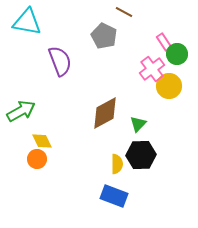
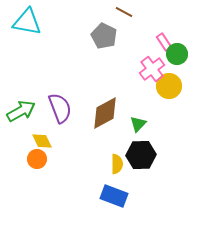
purple semicircle: moved 47 px down
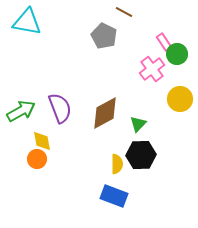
yellow circle: moved 11 px right, 13 px down
yellow diamond: rotated 15 degrees clockwise
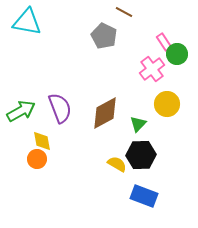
yellow circle: moved 13 px left, 5 px down
yellow semicircle: rotated 60 degrees counterclockwise
blue rectangle: moved 30 px right
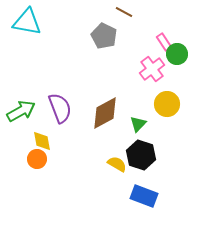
black hexagon: rotated 20 degrees clockwise
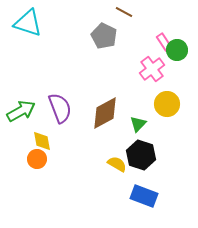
cyan triangle: moved 1 px right, 1 px down; rotated 8 degrees clockwise
green circle: moved 4 px up
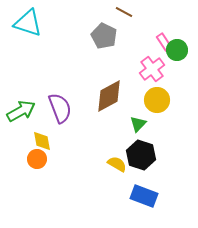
yellow circle: moved 10 px left, 4 px up
brown diamond: moved 4 px right, 17 px up
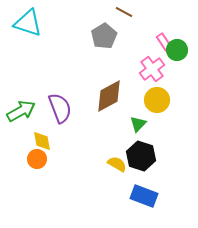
gray pentagon: rotated 15 degrees clockwise
black hexagon: moved 1 px down
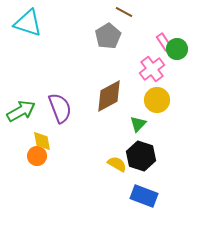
gray pentagon: moved 4 px right
green circle: moved 1 px up
orange circle: moved 3 px up
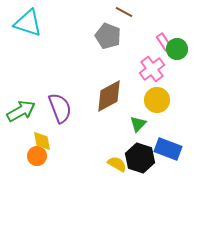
gray pentagon: rotated 20 degrees counterclockwise
black hexagon: moved 1 px left, 2 px down
blue rectangle: moved 24 px right, 47 px up
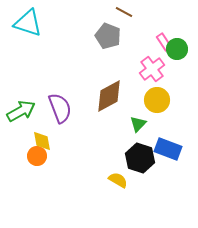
yellow semicircle: moved 1 px right, 16 px down
